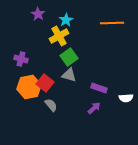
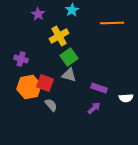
cyan star: moved 6 px right, 10 px up
red square: rotated 18 degrees counterclockwise
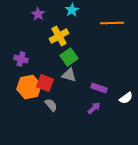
white semicircle: rotated 32 degrees counterclockwise
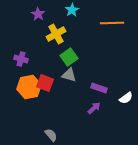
yellow cross: moved 3 px left, 2 px up
gray semicircle: moved 30 px down
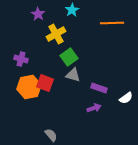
gray triangle: moved 4 px right
purple arrow: rotated 24 degrees clockwise
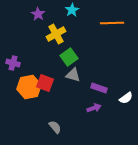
purple cross: moved 8 px left, 4 px down
gray semicircle: moved 4 px right, 8 px up
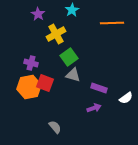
purple cross: moved 18 px right
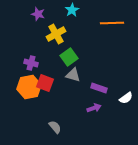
purple star: rotated 16 degrees counterclockwise
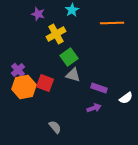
purple cross: moved 13 px left, 7 px down; rotated 32 degrees clockwise
orange hexagon: moved 5 px left
